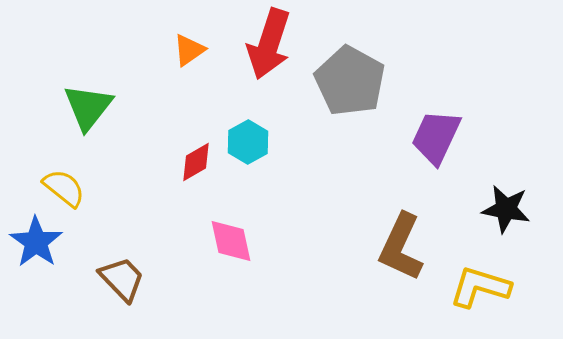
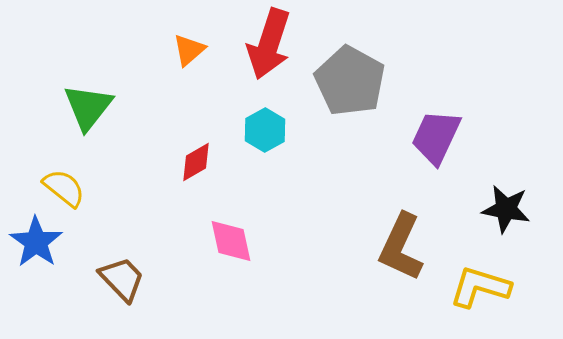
orange triangle: rotated 6 degrees counterclockwise
cyan hexagon: moved 17 px right, 12 px up
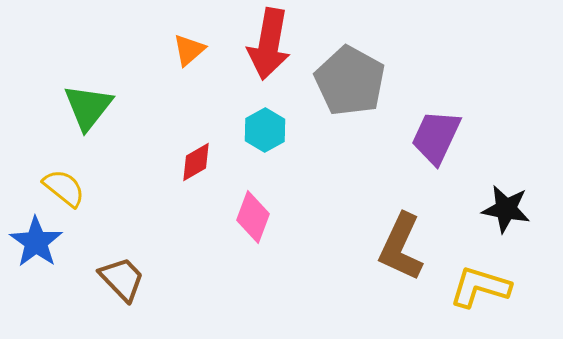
red arrow: rotated 8 degrees counterclockwise
pink diamond: moved 22 px right, 24 px up; rotated 33 degrees clockwise
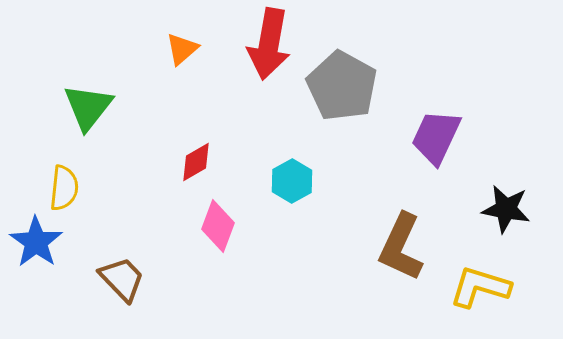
orange triangle: moved 7 px left, 1 px up
gray pentagon: moved 8 px left, 5 px down
cyan hexagon: moved 27 px right, 51 px down
yellow semicircle: rotated 57 degrees clockwise
pink diamond: moved 35 px left, 9 px down
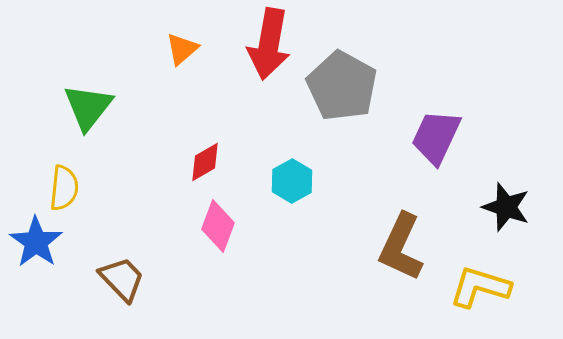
red diamond: moved 9 px right
black star: moved 2 px up; rotated 9 degrees clockwise
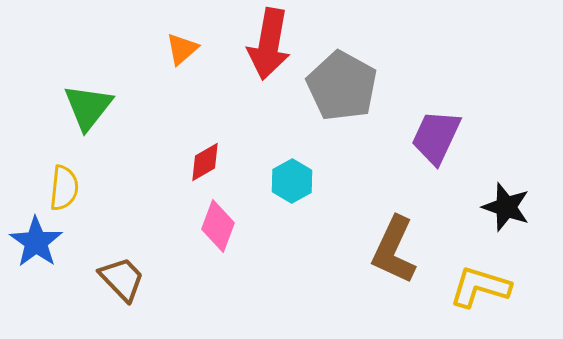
brown L-shape: moved 7 px left, 3 px down
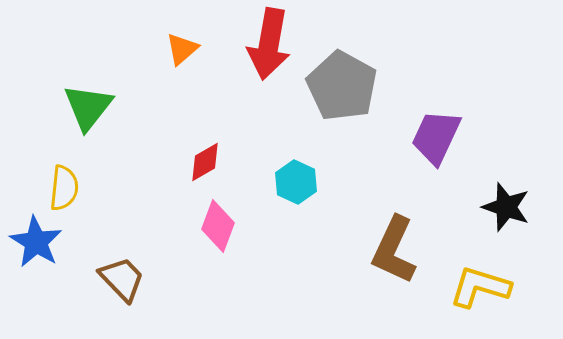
cyan hexagon: moved 4 px right, 1 px down; rotated 6 degrees counterclockwise
blue star: rotated 4 degrees counterclockwise
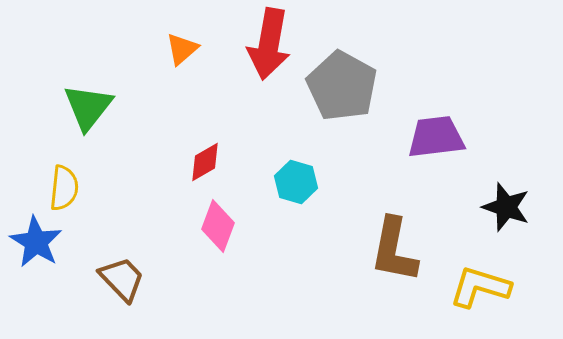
purple trapezoid: rotated 58 degrees clockwise
cyan hexagon: rotated 9 degrees counterclockwise
brown L-shape: rotated 14 degrees counterclockwise
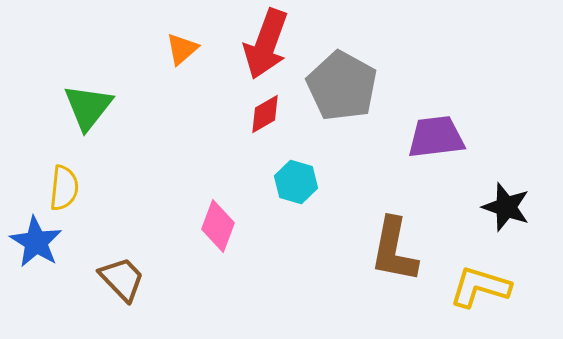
red arrow: moved 3 px left; rotated 10 degrees clockwise
red diamond: moved 60 px right, 48 px up
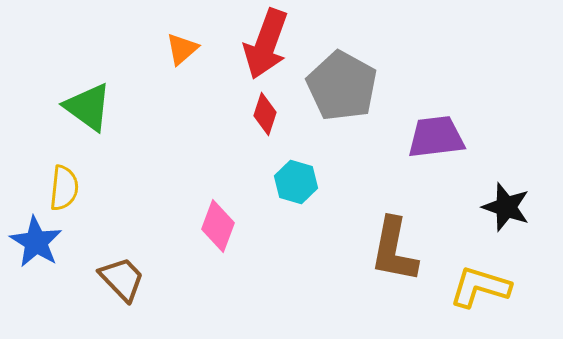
green triangle: rotated 32 degrees counterclockwise
red diamond: rotated 42 degrees counterclockwise
